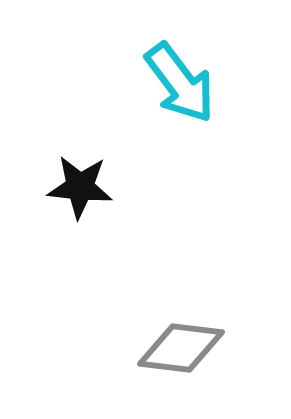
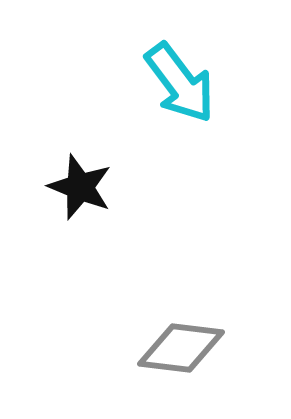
black star: rotated 16 degrees clockwise
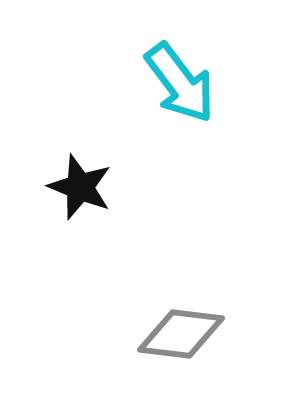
gray diamond: moved 14 px up
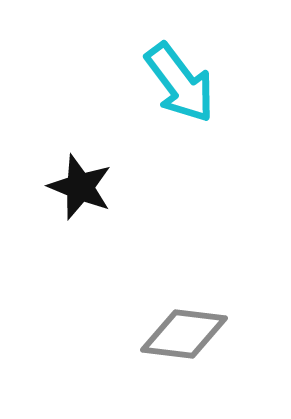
gray diamond: moved 3 px right
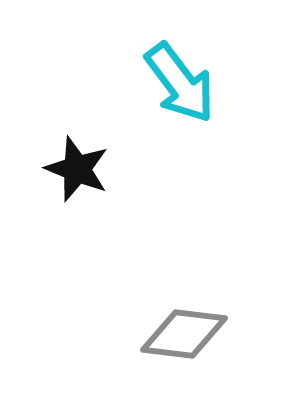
black star: moved 3 px left, 18 px up
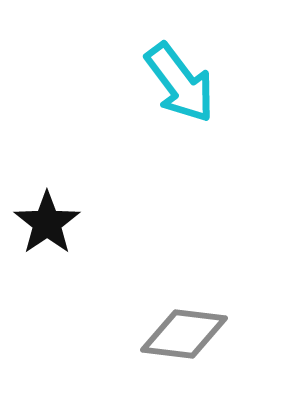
black star: moved 30 px left, 54 px down; rotated 16 degrees clockwise
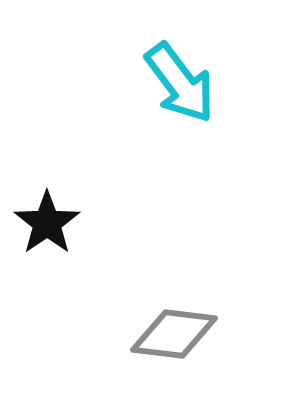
gray diamond: moved 10 px left
